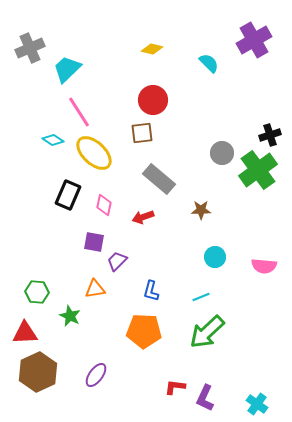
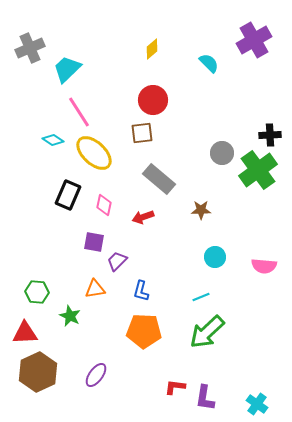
yellow diamond: rotated 55 degrees counterclockwise
black cross: rotated 15 degrees clockwise
blue L-shape: moved 10 px left
purple L-shape: rotated 16 degrees counterclockwise
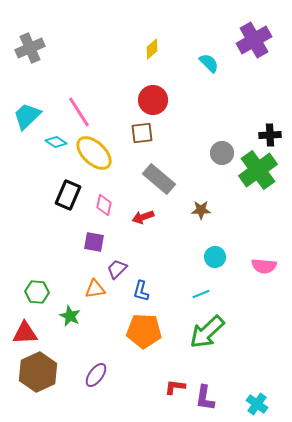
cyan trapezoid: moved 40 px left, 47 px down
cyan diamond: moved 3 px right, 2 px down
purple trapezoid: moved 8 px down
cyan line: moved 3 px up
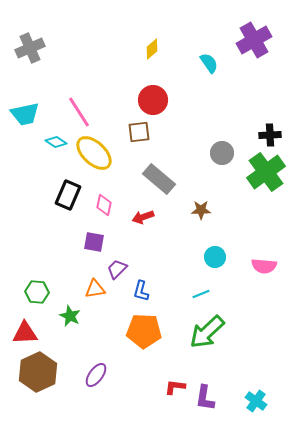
cyan semicircle: rotated 10 degrees clockwise
cyan trapezoid: moved 2 px left, 2 px up; rotated 148 degrees counterclockwise
brown square: moved 3 px left, 1 px up
green cross: moved 8 px right, 2 px down
cyan cross: moved 1 px left, 3 px up
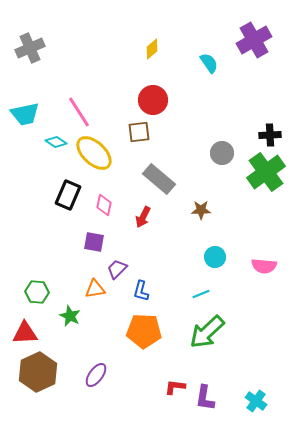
red arrow: rotated 45 degrees counterclockwise
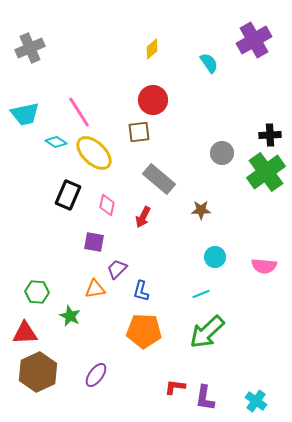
pink diamond: moved 3 px right
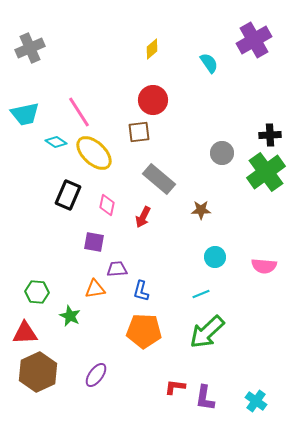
purple trapezoid: rotated 40 degrees clockwise
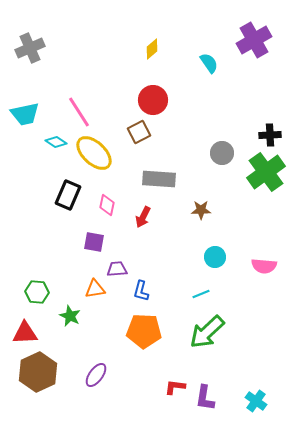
brown square: rotated 20 degrees counterclockwise
gray rectangle: rotated 36 degrees counterclockwise
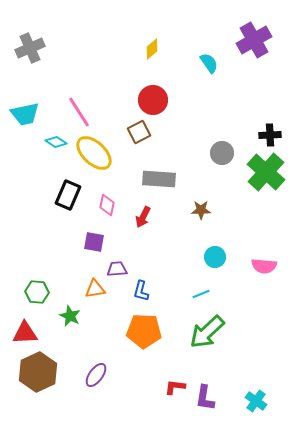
green cross: rotated 12 degrees counterclockwise
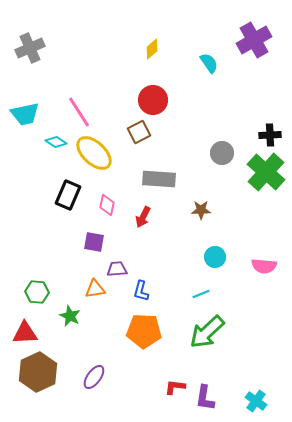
purple ellipse: moved 2 px left, 2 px down
